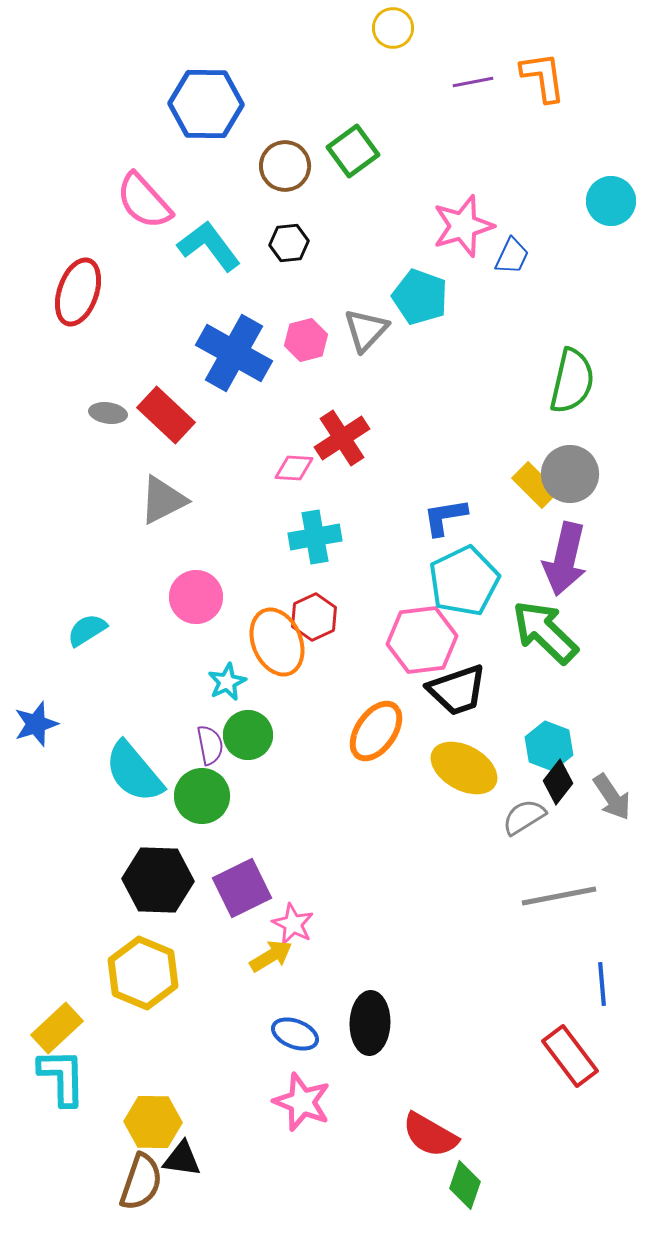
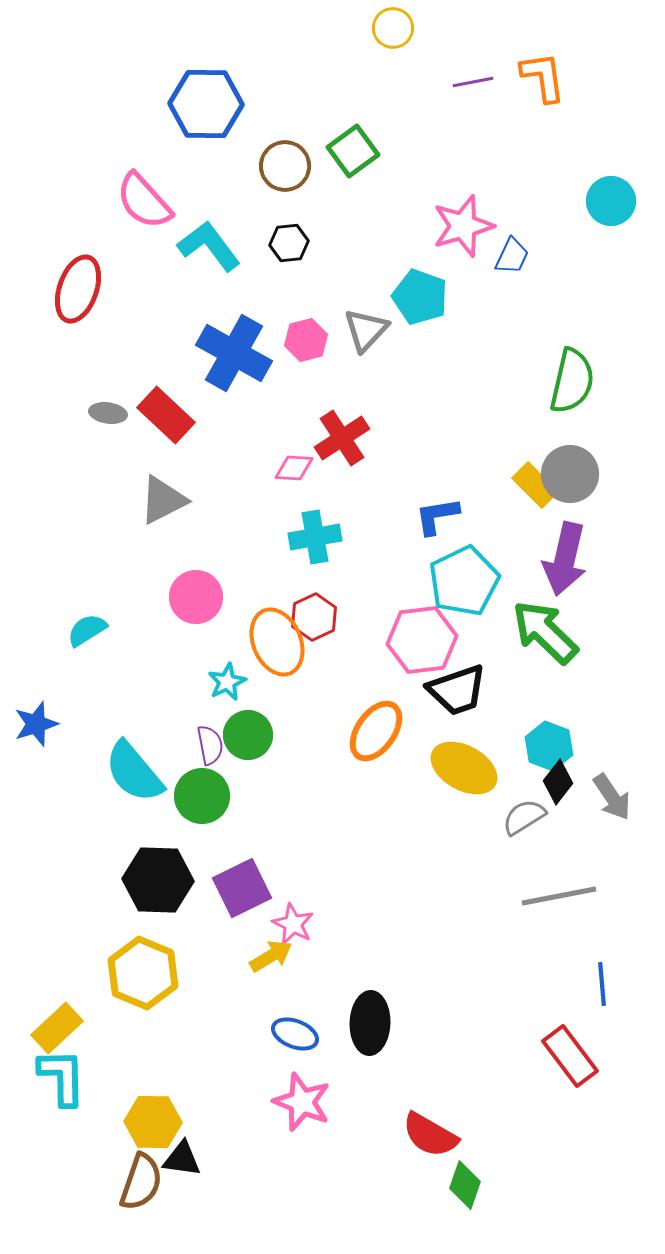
red ellipse at (78, 292): moved 3 px up
blue L-shape at (445, 517): moved 8 px left, 1 px up
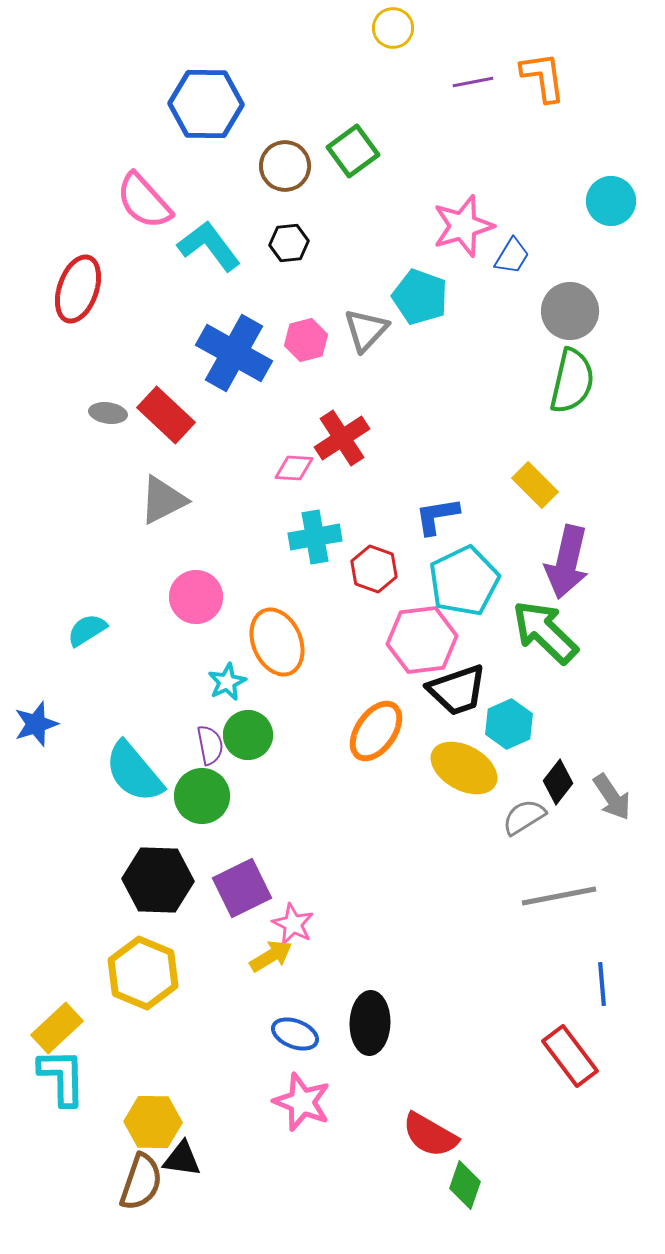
blue trapezoid at (512, 256): rotated 6 degrees clockwise
gray circle at (570, 474): moved 163 px up
purple arrow at (565, 559): moved 2 px right, 3 px down
red hexagon at (314, 617): moved 60 px right, 48 px up; rotated 15 degrees counterclockwise
cyan hexagon at (549, 746): moved 40 px left, 22 px up; rotated 15 degrees clockwise
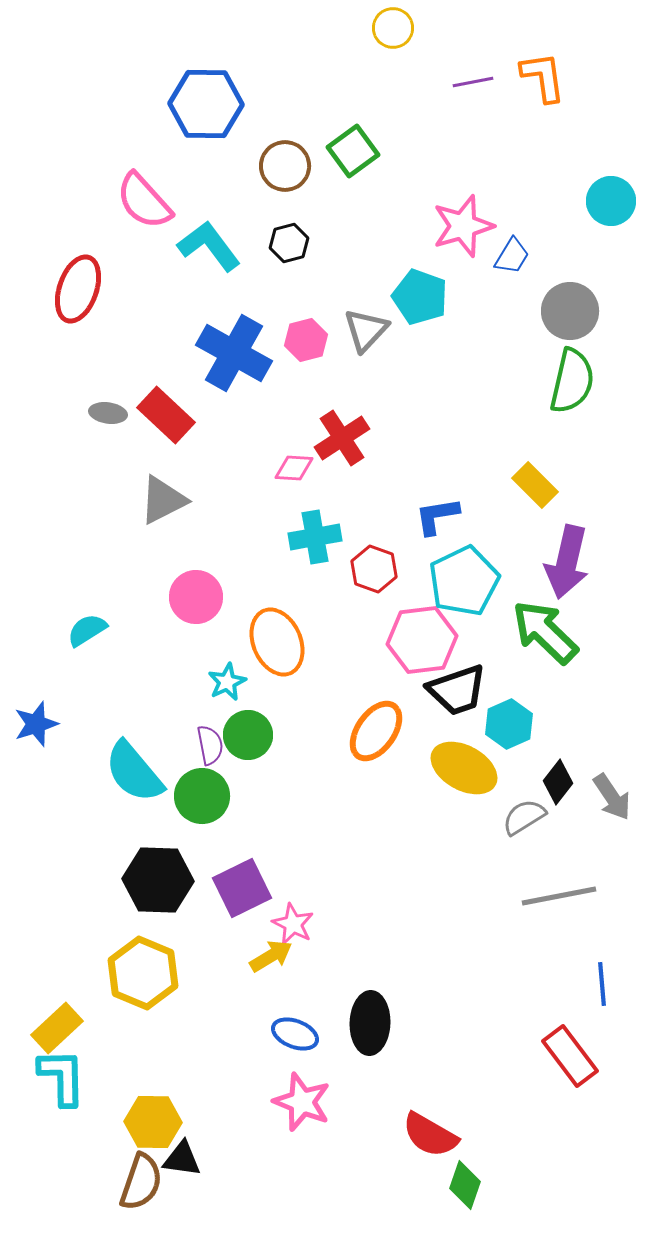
black hexagon at (289, 243): rotated 9 degrees counterclockwise
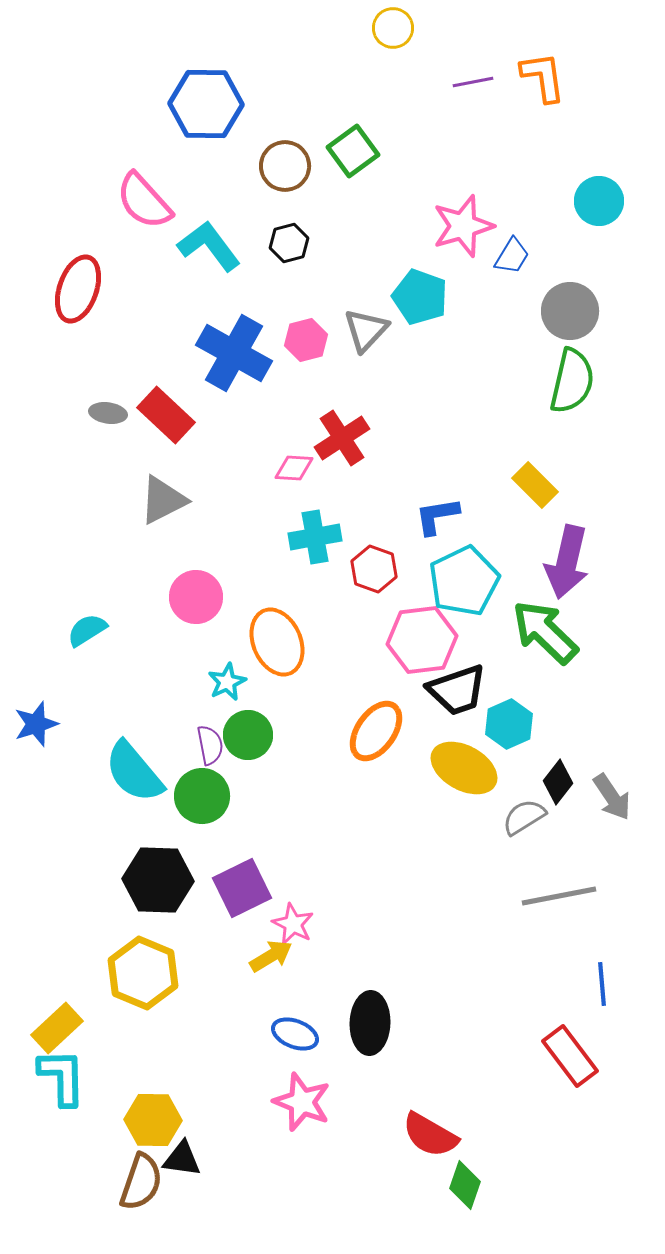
cyan circle at (611, 201): moved 12 px left
yellow hexagon at (153, 1122): moved 2 px up
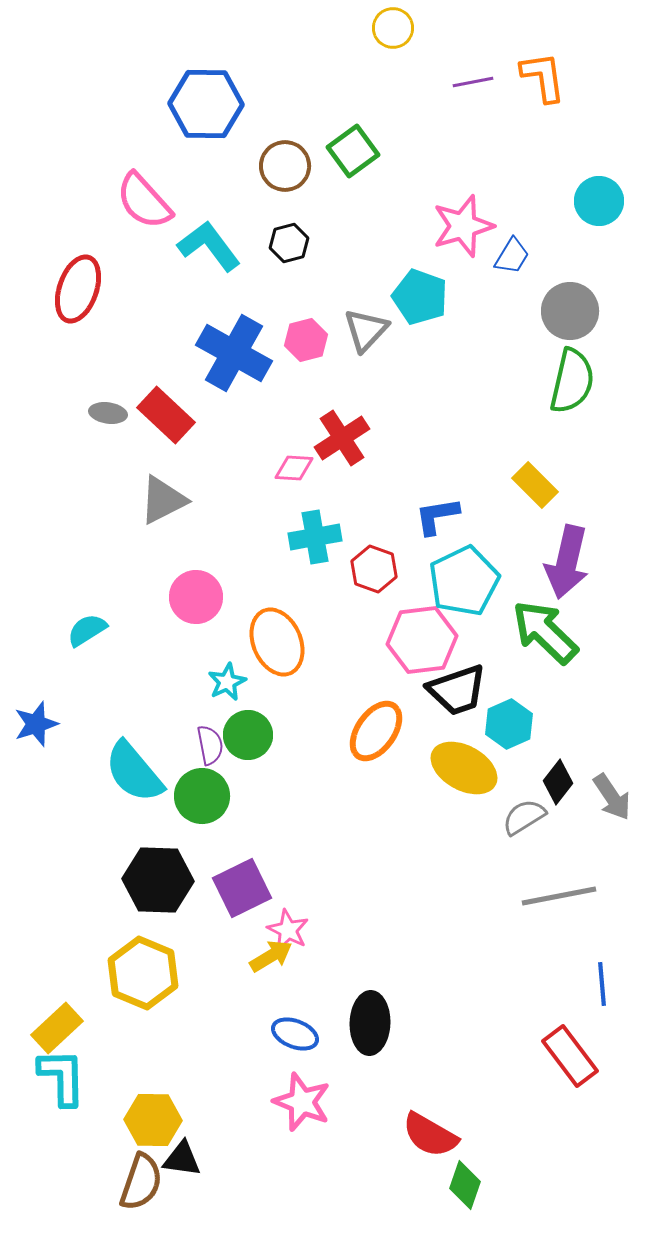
pink star at (293, 924): moved 5 px left, 6 px down
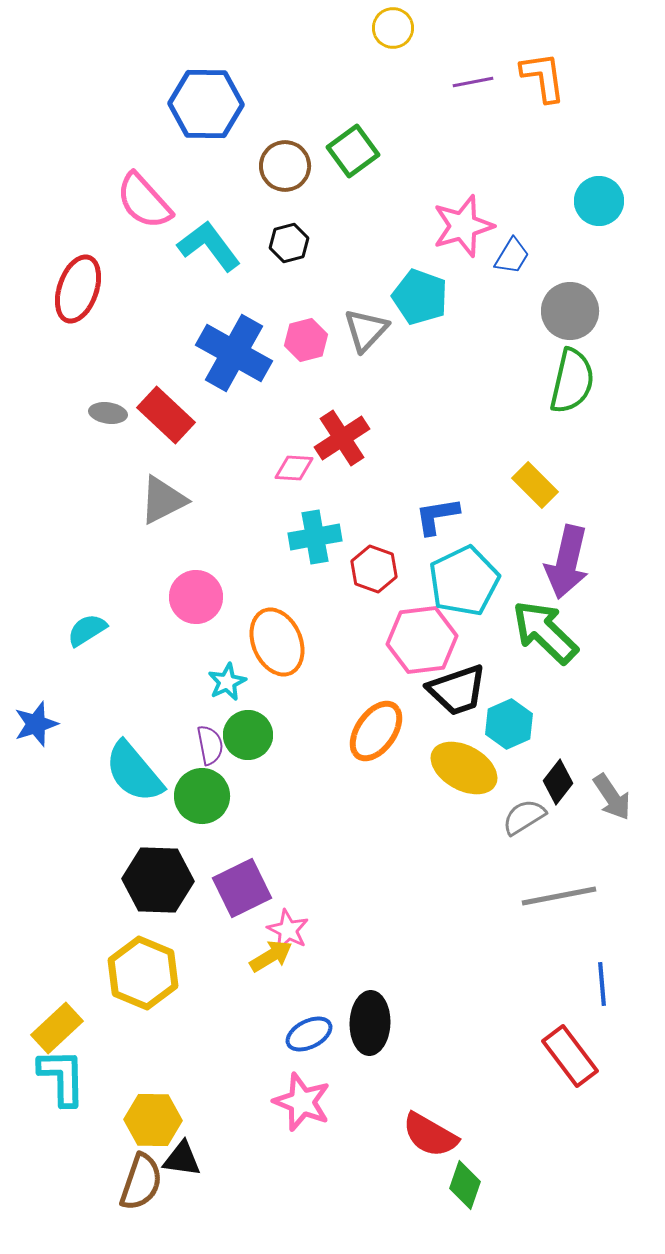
blue ellipse at (295, 1034): moved 14 px right; rotated 48 degrees counterclockwise
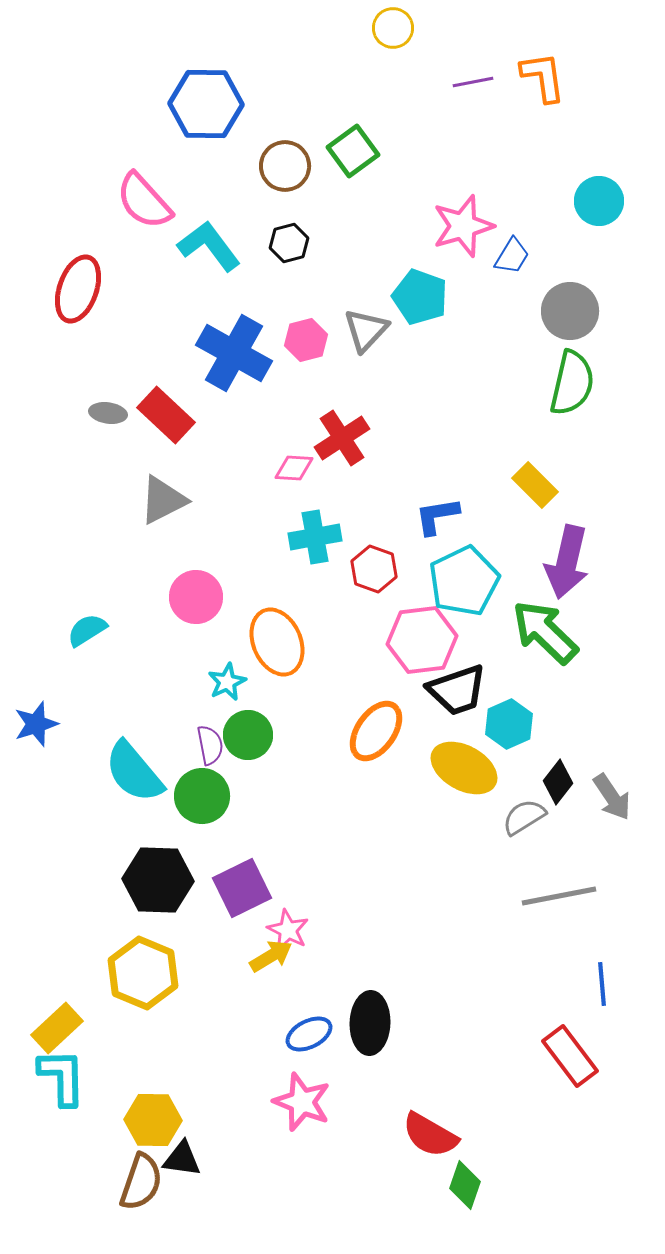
green semicircle at (572, 381): moved 2 px down
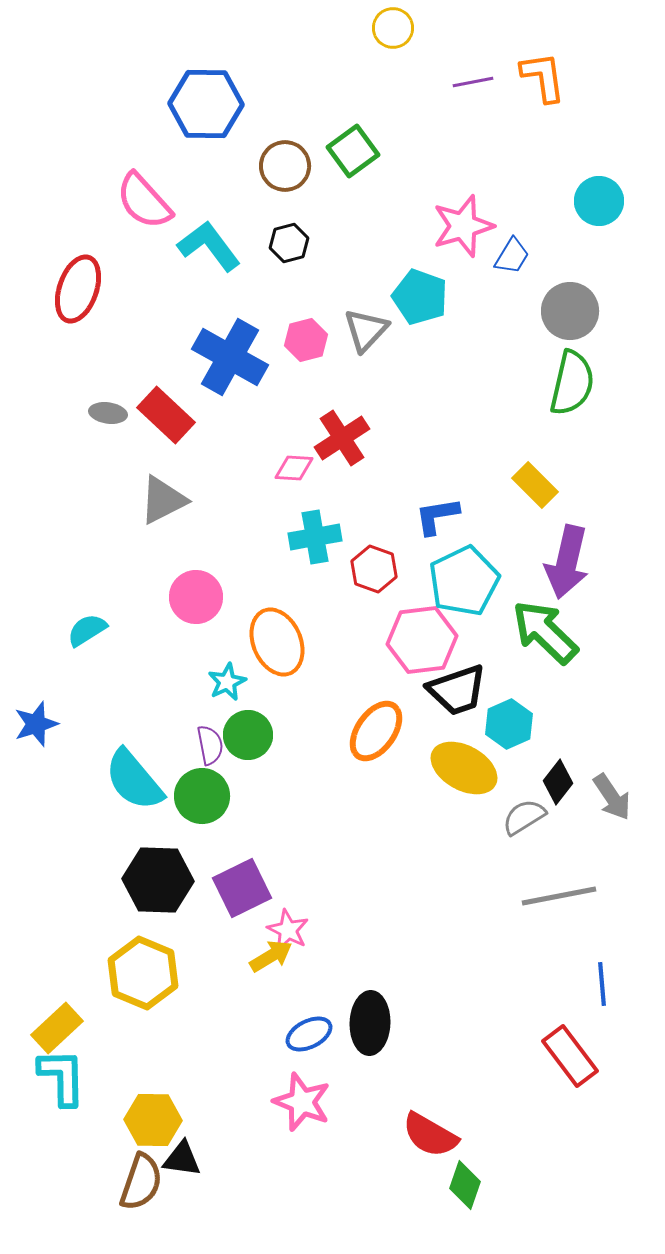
blue cross at (234, 353): moved 4 px left, 4 px down
cyan semicircle at (134, 772): moved 8 px down
